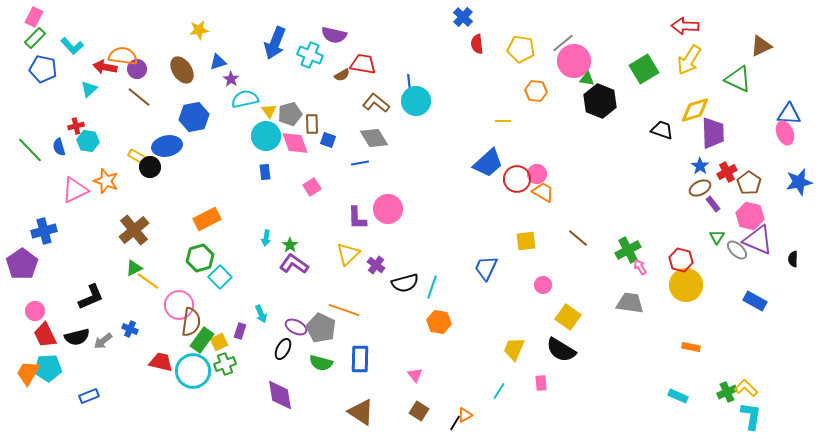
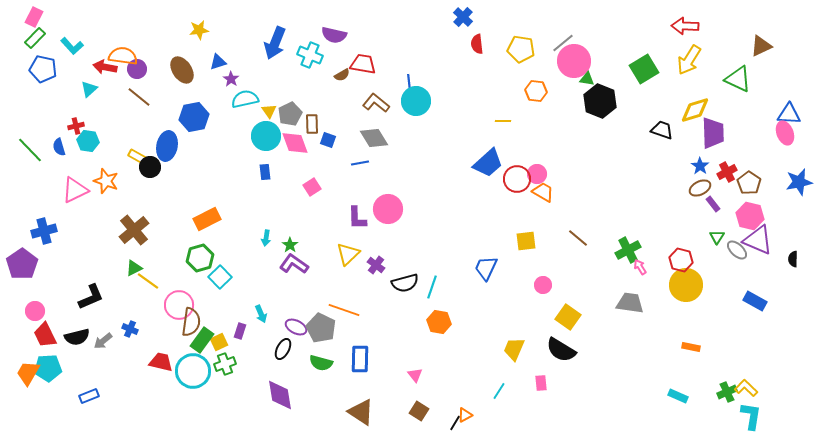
gray pentagon at (290, 114): rotated 10 degrees counterclockwise
blue ellipse at (167, 146): rotated 68 degrees counterclockwise
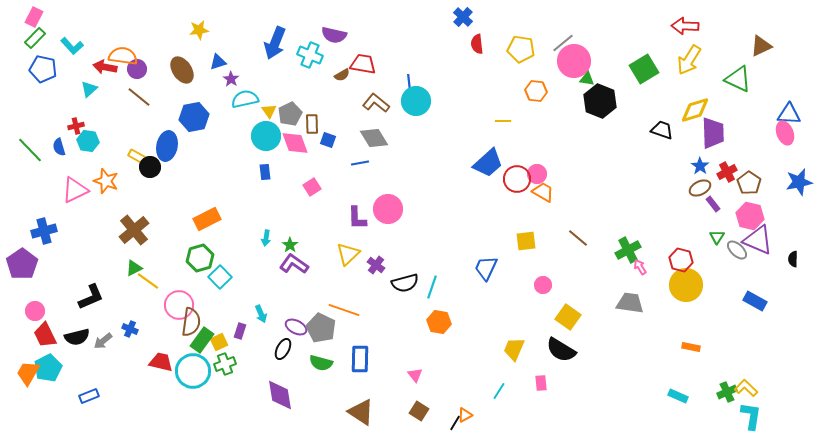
cyan pentagon at (48, 368): rotated 24 degrees counterclockwise
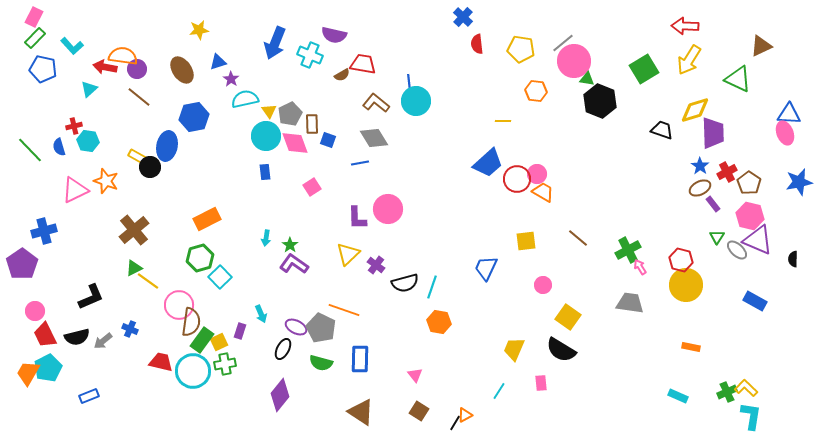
red cross at (76, 126): moved 2 px left
green cross at (225, 364): rotated 10 degrees clockwise
purple diamond at (280, 395): rotated 48 degrees clockwise
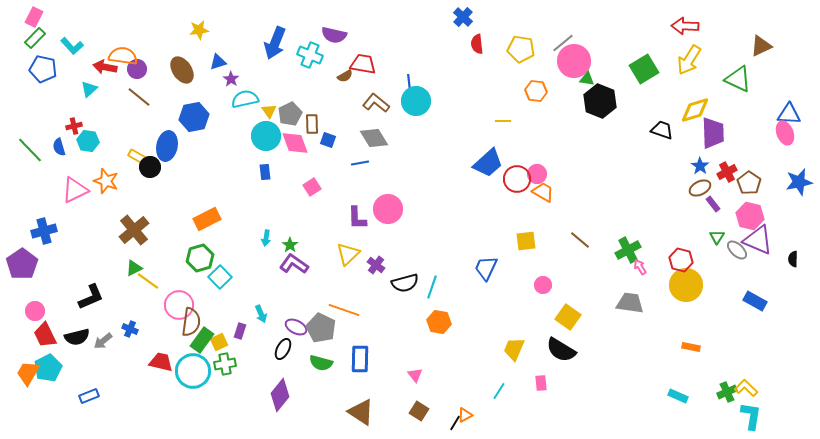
brown semicircle at (342, 75): moved 3 px right, 1 px down
brown line at (578, 238): moved 2 px right, 2 px down
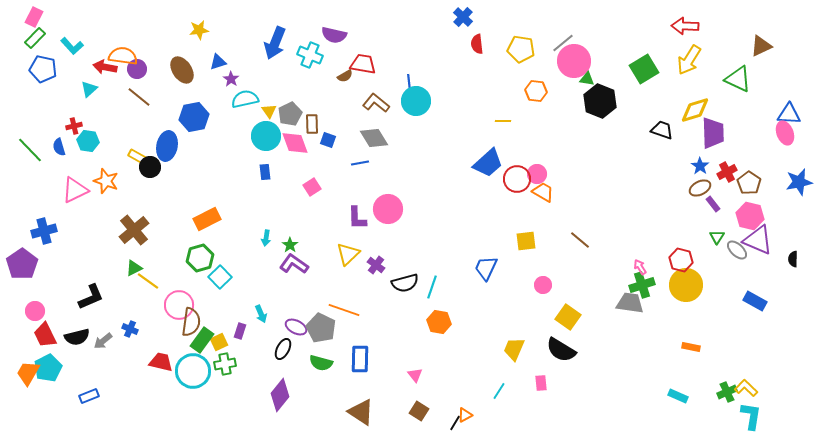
green cross at (628, 250): moved 14 px right, 35 px down; rotated 10 degrees clockwise
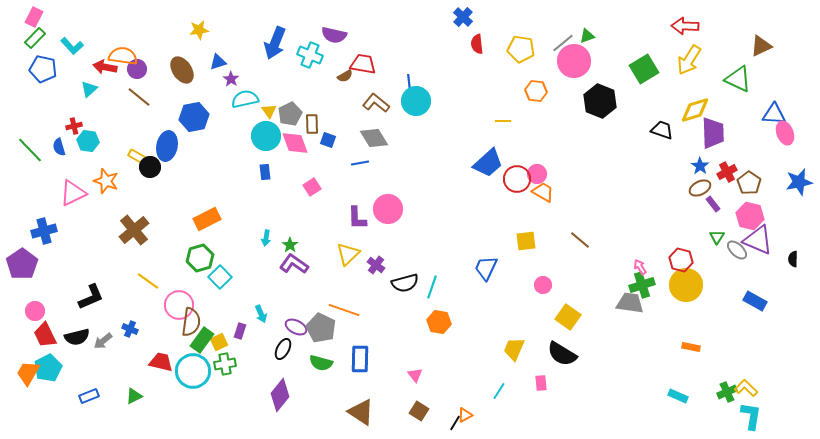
green triangle at (587, 79): moved 43 px up; rotated 28 degrees counterclockwise
blue triangle at (789, 114): moved 15 px left
pink triangle at (75, 190): moved 2 px left, 3 px down
green triangle at (134, 268): moved 128 px down
black semicircle at (561, 350): moved 1 px right, 4 px down
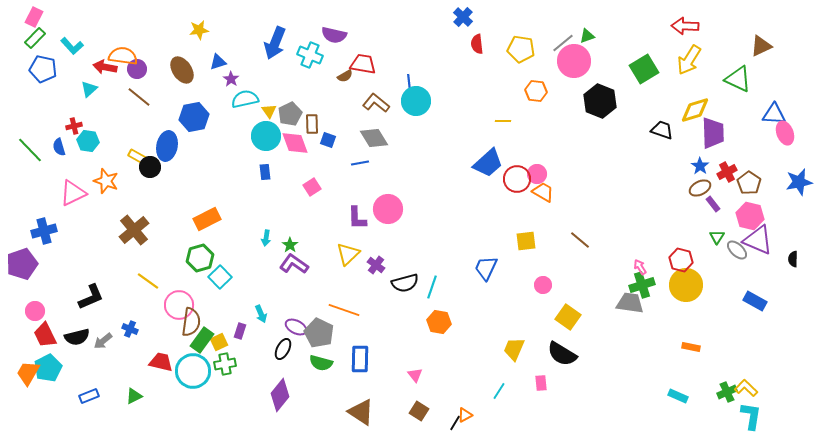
purple pentagon at (22, 264): rotated 16 degrees clockwise
gray pentagon at (321, 328): moved 2 px left, 5 px down
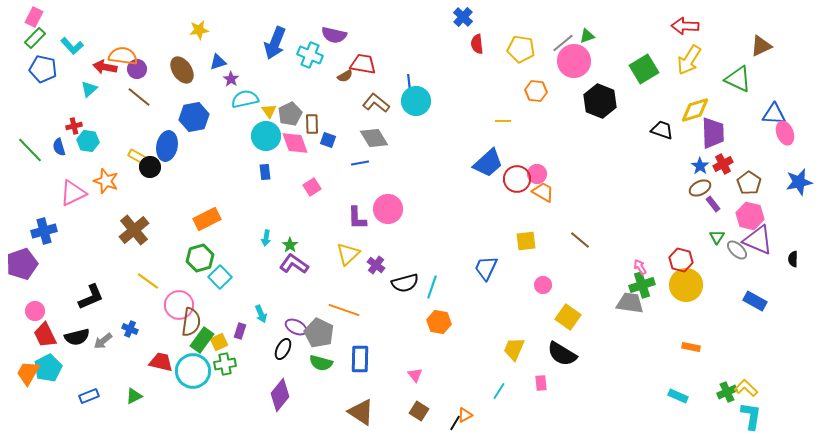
red cross at (727, 172): moved 4 px left, 8 px up
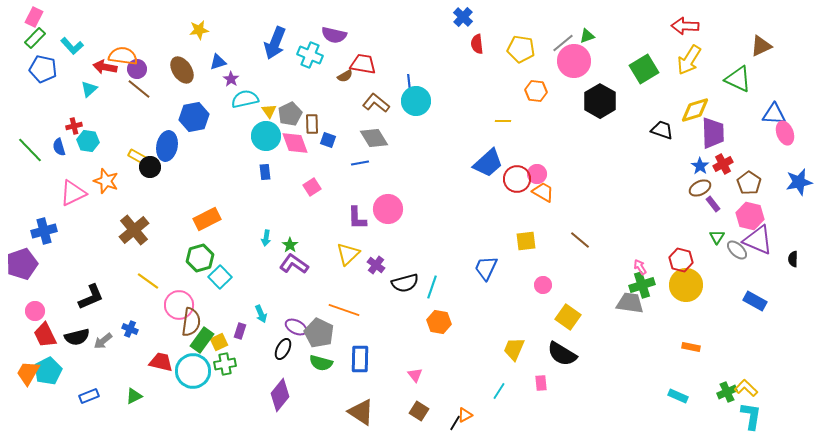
brown line at (139, 97): moved 8 px up
black hexagon at (600, 101): rotated 8 degrees clockwise
cyan pentagon at (48, 368): moved 3 px down
